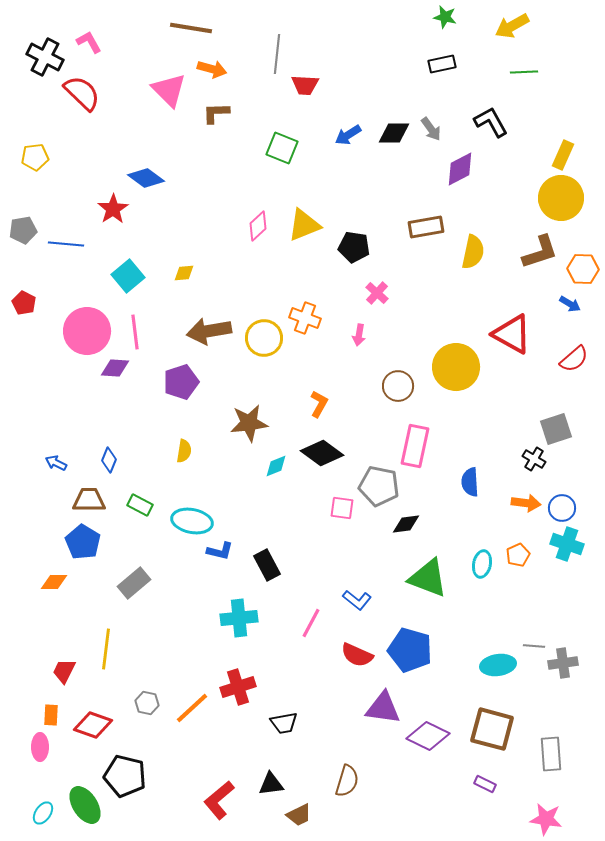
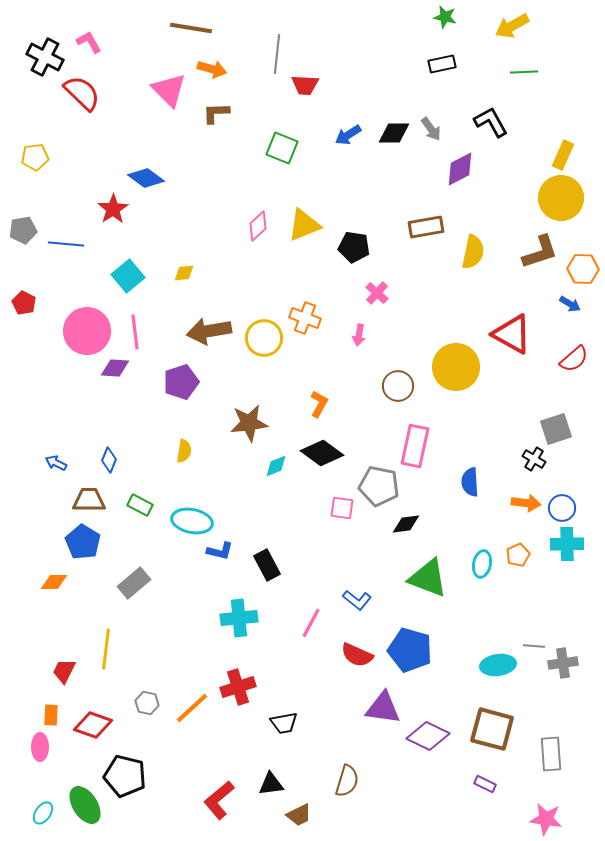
cyan cross at (567, 544): rotated 20 degrees counterclockwise
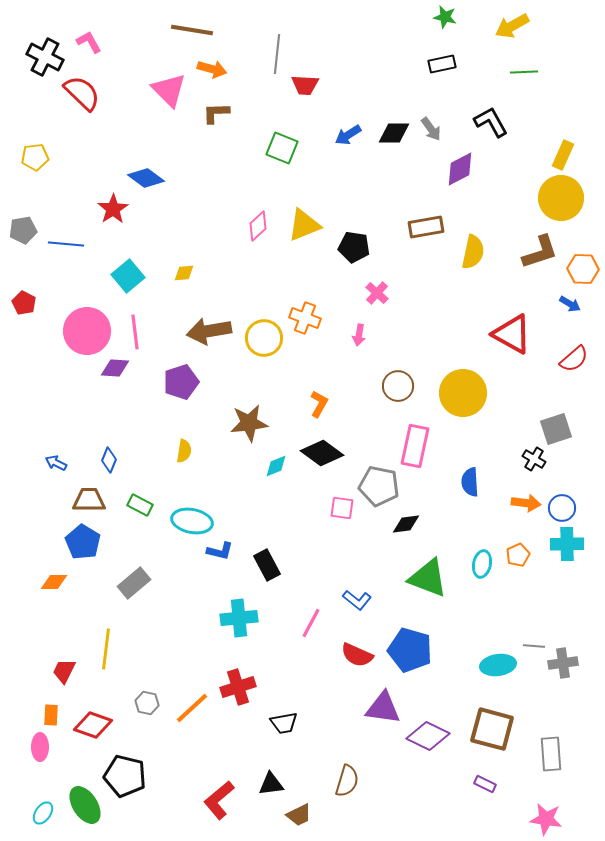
brown line at (191, 28): moved 1 px right, 2 px down
yellow circle at (456, 367): moved 7 px right, 26 px down
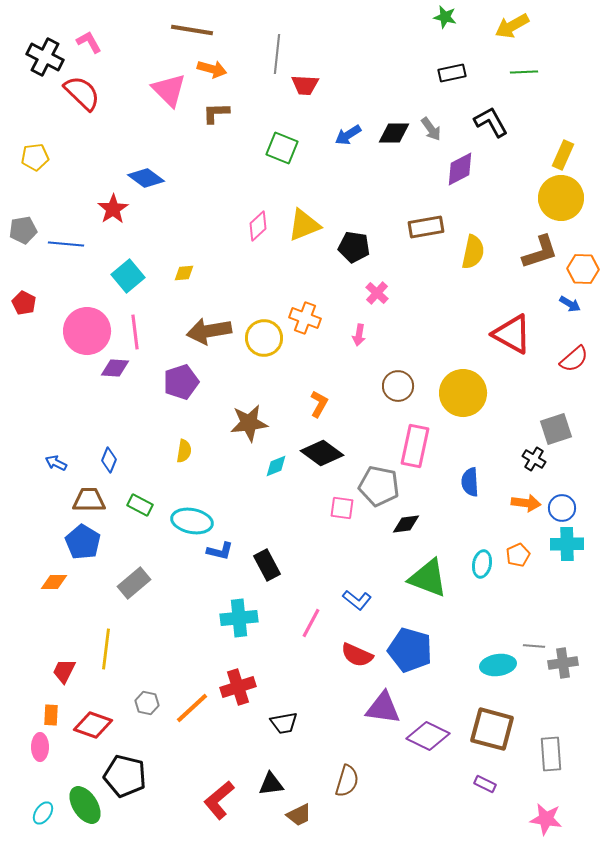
black rectangle at (442, 64): moved 10 px right, 9 px down
